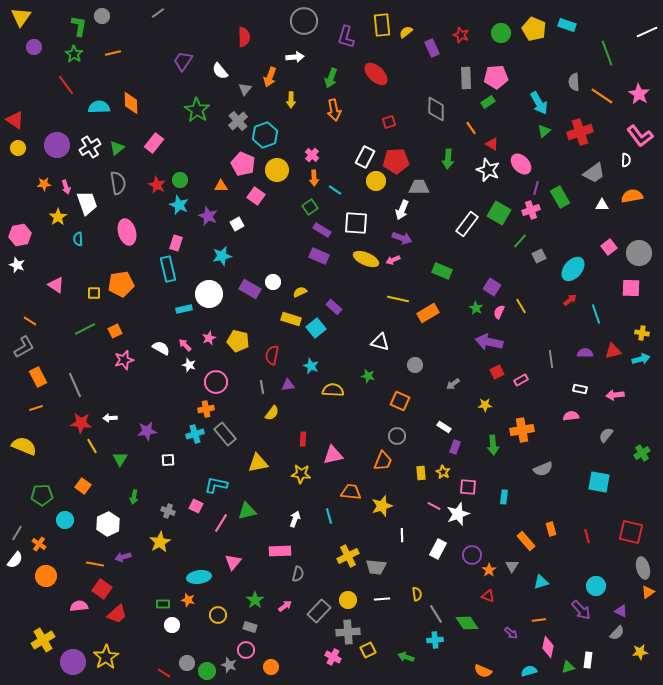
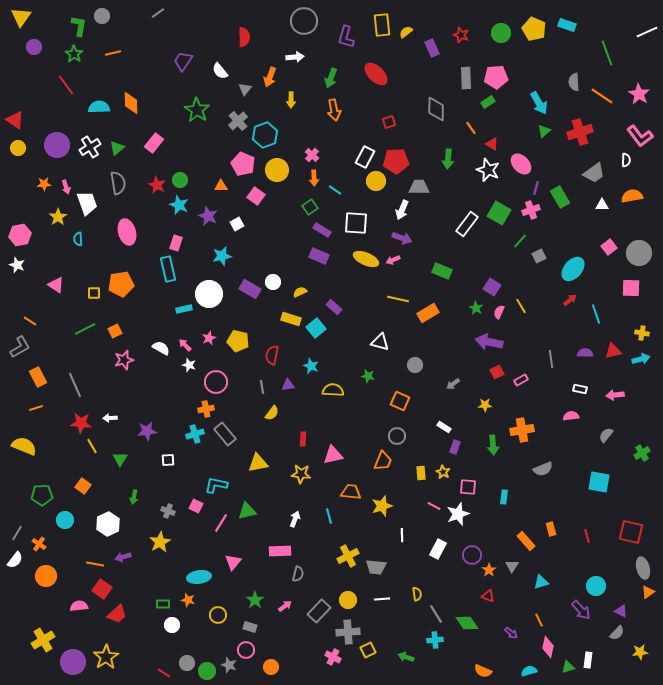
gray L-shape at (24, 347): moved 4 px left
orange line at (539, 620): rotated 72 degrees clockwise
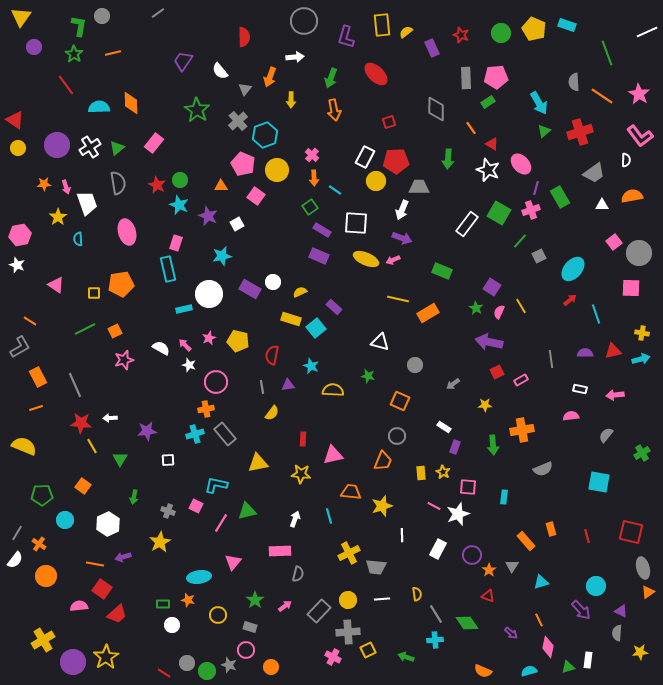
pink square at (609, 247): moved 5 px right, 5 px up
yellow cross at (348, 556): moved 1 px right, 3 px up
gray semicircle at (617, 633): rotated 140 degrees clockwise
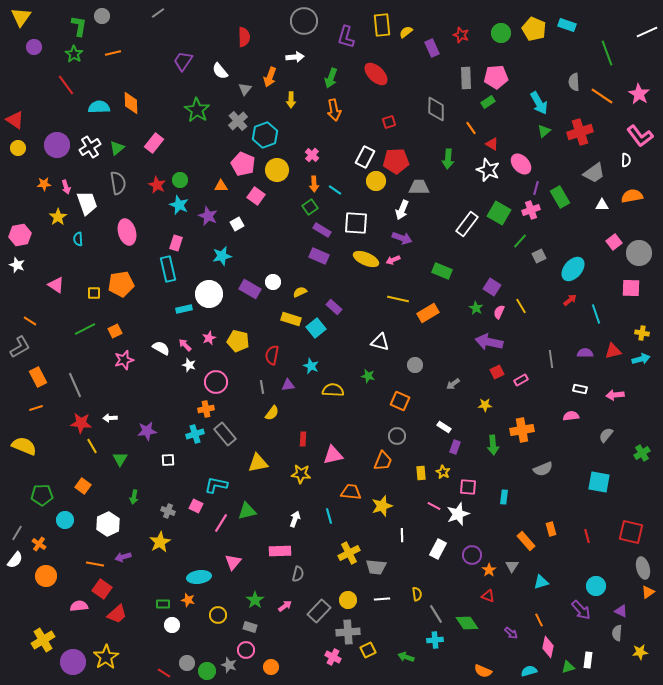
orange arrow at (314, 178): moved 6 px down
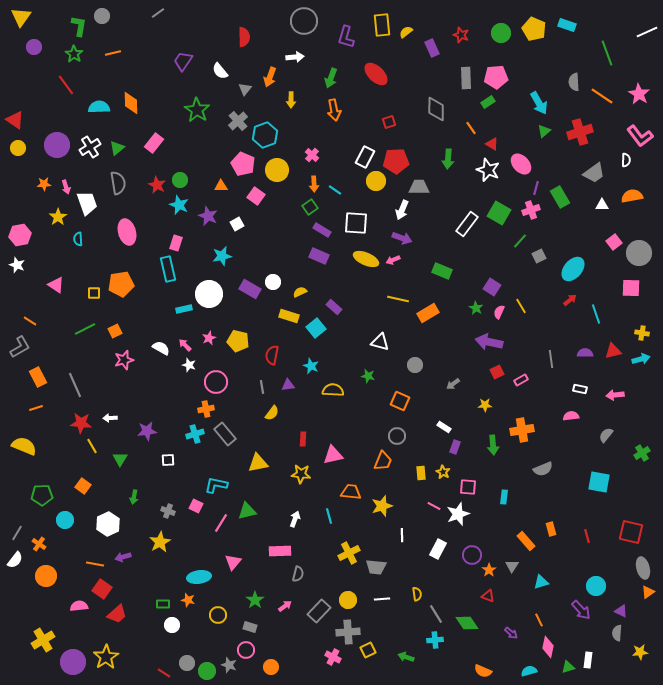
yellow rectangle at (291, 319): moved 2 px left, 3 px up
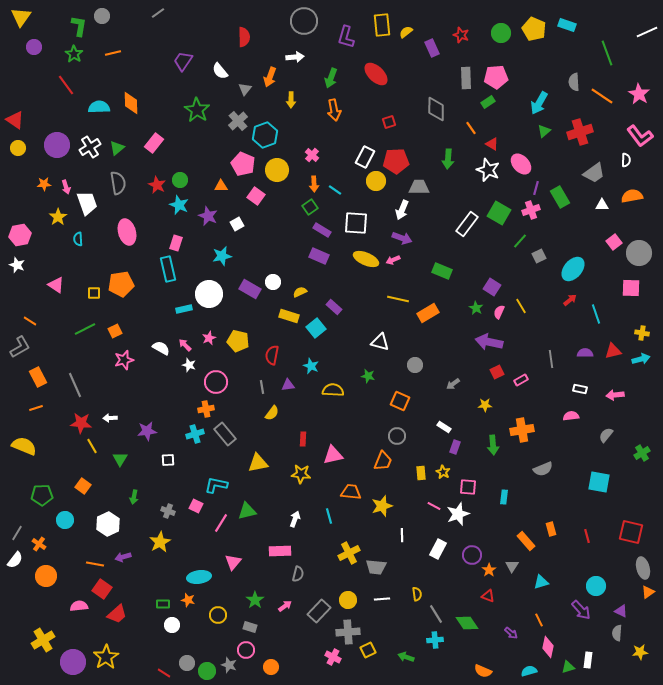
cyan arrow at (539, 103): rotated 60 degrees clockwise
